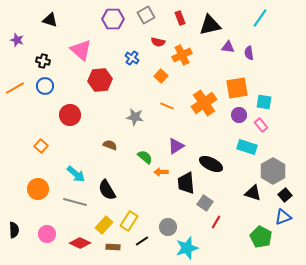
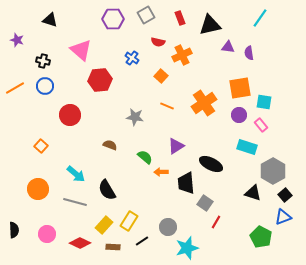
orange square at (237, 88): moved 3 px right
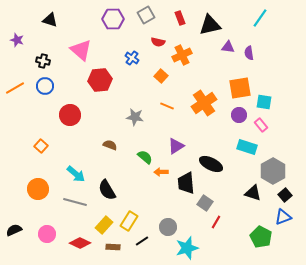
black semicircle at (14, 230): rotated 112 degrees counterclockwise
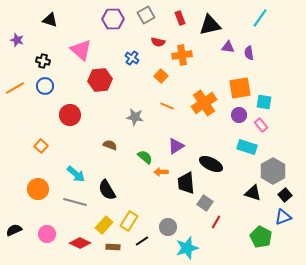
orange cross at (182, 55): rotated 18 degrees clockwise
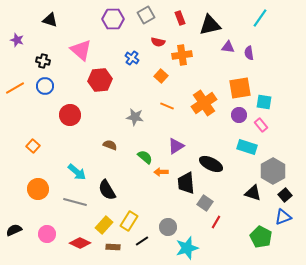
orange square at (41, 146): moved 8 px left
cyan arrow at (76, 174): moved 1 px right, 2 px up
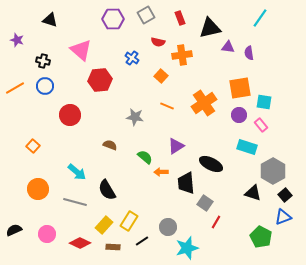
black triangle at (210, 25): moved 3 px down
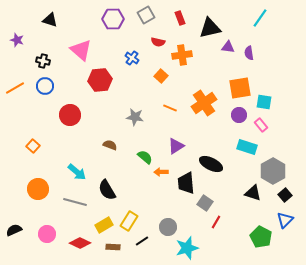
orange line at (167, 106): moved 3 px right, 2 px down
blue triangle at (283, 217): moved 2 px right, 3 px down; rotated 24 degrees counterclockwise
yellow rectangle at (104, 225): rotated 18 degrees clockwise
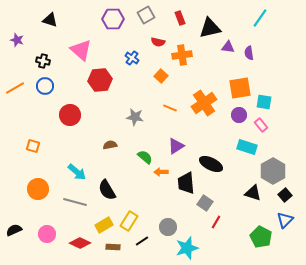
brown semicircle at (110, 145): rotated 32 degrees counterclockwise
orange square at (33, 146): rotated 24 degrees counterclockwise
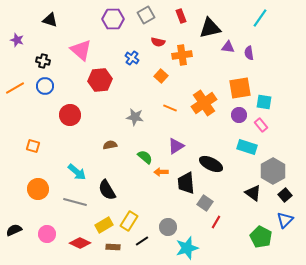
red rectangle at (180, 18): moved 1 px right, 2 px up
black triangle at (253, 193): rotated 18 degrees clockwise
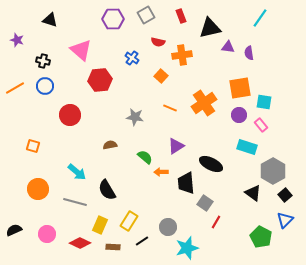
yellow rectangle at (104, 225): moved 4 px left; rotated 36 degrees counterclockwise
